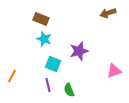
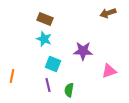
brown rectangle: moved 4 px right
purple star: moved 4 px right; rotated 18 degrees clockwise
pink triangle: moved 5 px left
orange line: rotated 16 degrees counterclockwise
green semicircle: rotated 32 degrees clockwise
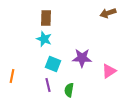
brown rectangle: moved 1 px right, 1 px up; rotated 70 degrees clockwise
purple star: moved 1 px left, 7 px down
pink triangle: rotated 14 degrees counterclockwise
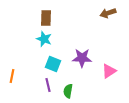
green semicircle: moved 1 px left, 1 px down
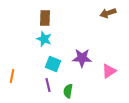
brown rectangle: moved 1 px left
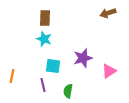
purple star: moved 1 px right; rotated 18 degrees counterclockwise
cyan square: moved 2 px down; rotated 14 degrees counterclockwise
purple line: moved 5 px left
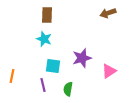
brown rectangle: moved 2 px right, 3 px up
purple star: moved 1 px left
green semicircle: moved 2 px up
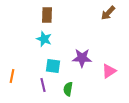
brown arrow: rotated 28 degrees counterclockwise
purple star: rotated 18 degrees clockwise
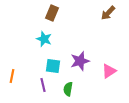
brown rectangle: moved 5 px right, 2 px up; rotated 21 degrees clockwise
purple star: moved 2 px left, 3 px down; rotated 18 degrees counterclockwise
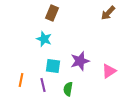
orange line: moved 9 px right, 4 px down
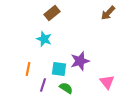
brown rectangle: rotated 28 degrees clockwise
cyan square: moved 6 px right, 3 px down
pink triangle: moved 2 px left, 11 px down; rotated 35 degrees counterclockwise
orange line: moved 7 px right, 11 px up
purple line: rotated 32 degrees clockwise
green semicircle: moved 2 px left, 1 px up; rotated 112 degrees clockwise
